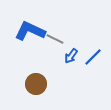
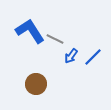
blue L-shape: rotated 32 degrees clockwise
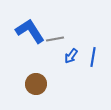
gray line: rotated 36 degrees counterclockwise
blue line: rotated 36 degrees counterclockwise
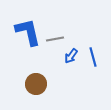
blue L-shape: moved 2 px left, 1 px down; rotated 20 degrees clockwise
blue line: rotated 24 degrees counterclockwise
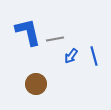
blue line: moved 1 px right, 1 px up
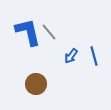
gray line: moved 6 px left, 7 px up; rotated 60 degrees clockwise
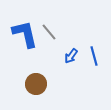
blue L-shape: moved 3 px left, 2 px down
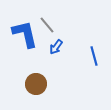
gray line: moved 2 px left, 7 px up
blue arrow: moved 15 px left, 9 px up
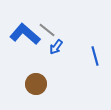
gray line: moved 5 px down; rotated 12 degrees counterclockwise
blue L-shape: rotated 36 degrees counterclockwise
blue line: moved 1 px right
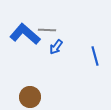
gray line: rotated 36 degrees counterclockwise
brown circle: moved 6 px left, 13 px down
